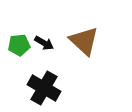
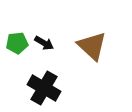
brown triangle: moved 8 px right, 5 px down
green pentagon: moved 2 px left, 2 px up
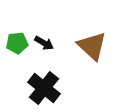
black cross: rotated 8 degrees clockwise
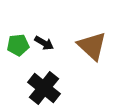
green pentagon: moved 1 px right, 2 px down
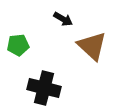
black arrow: moved 19 px right, 24 px up
black cross: rotated 24 degrees counterclockwise
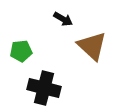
green pentagon: moved 3 px right, 6 px down
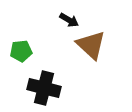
black arrow: moved 6 px right, 1 px down
brown triangle: moved 1 px left, 1 px up
